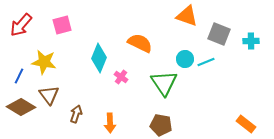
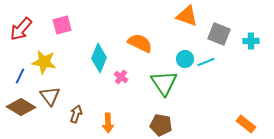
red arrow: moved 4 px down
blue line: moved 1 px right
brown triangle: moved 1 px right, 1 px down
orange arrow: moved 2 px left
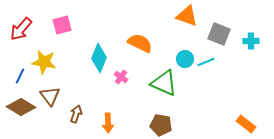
green triangle: rotated 32 degrees counterclockwise
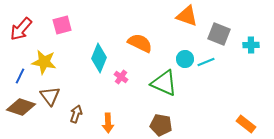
cyan cross: moved 4 px down
brown diamond: rotated 12 degrees counterclockwise
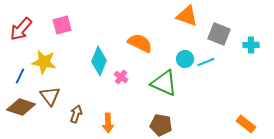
cyan diamond: moved 3 px down
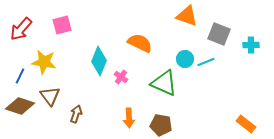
brown diamond: moved 1 px left, 1 px up
orange arrow: moved 21 px right, 5 px up
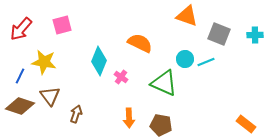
cyan cross: moved 4 px right, 10 px up
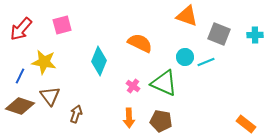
cyan circle: moved 2 px up
pink cross: moved 12 px right, 9 px down
brown pentagon: moved 4 px up
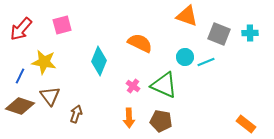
cyan cross: moved 5 px left, 2 px up
green triangle: moved 2 px down
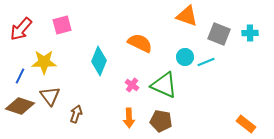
yellow star: rotated 10 degrees counterclockwise
pink cross: moved 1 px left, 1 px up
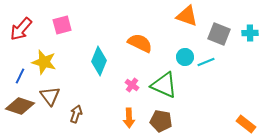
yellow star: rotated 15 degrees clockwise
